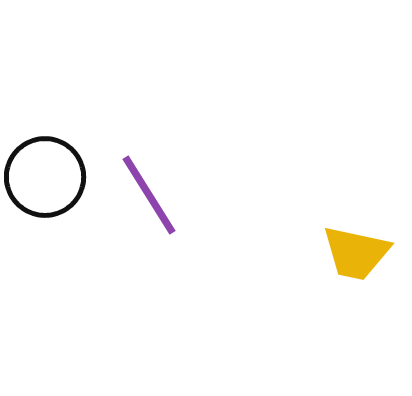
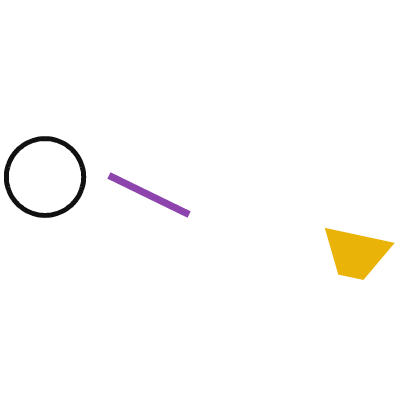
purple line: rotated 32 degrees counterclockwise
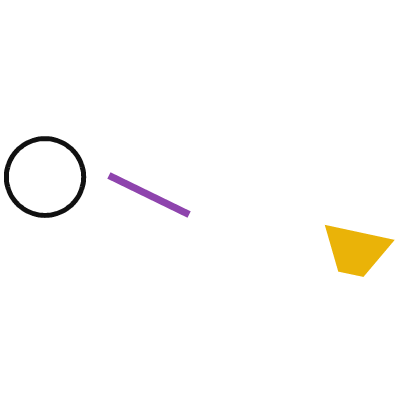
yellow trapezoid: moved 3 px up
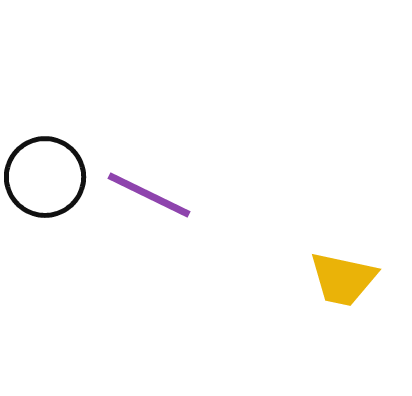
yellow trapezoid: moved 13 px left, 29 px down
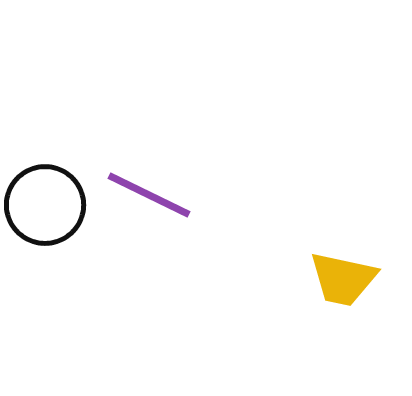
black circle: moved 28 px down
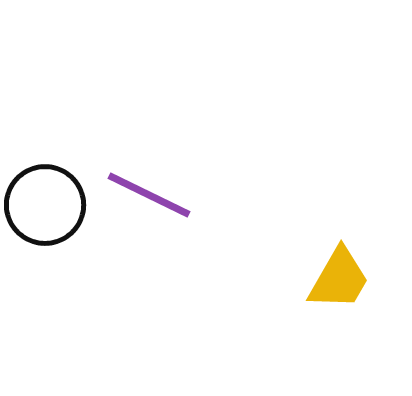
yellow trapezoid: moved 4 px left; rotated 72 degrees counterclockwise
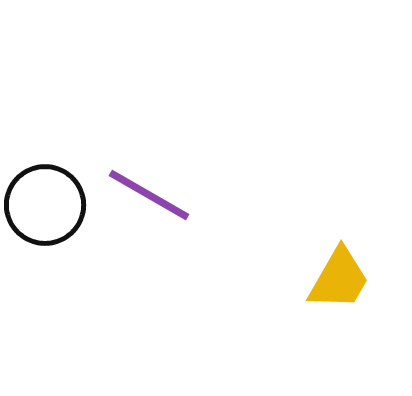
purple line: rotated 4 degrees clockwise
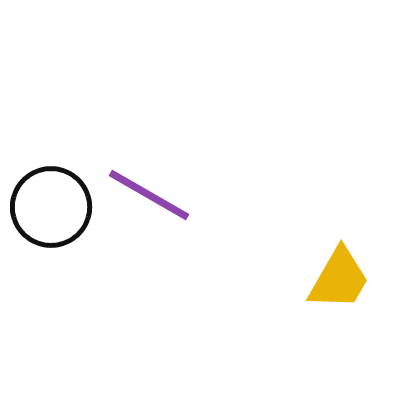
black circle: moved 6 px right, 2 px down
